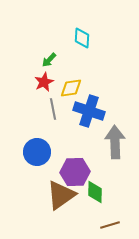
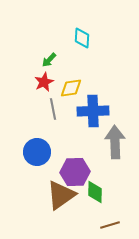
blue cross: moved 4 px right; rotated 20 degrees counterclockwise
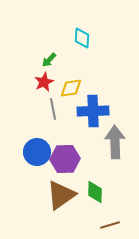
purple hexagon: moved 10 px left, 13 px up
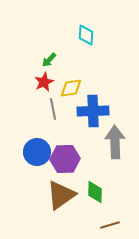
cyan diamond: moved 4 px right, 3 px up
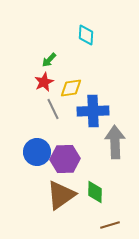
gray line: rotated 15 degrees counterclockwise
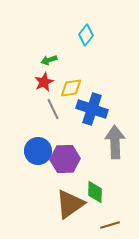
cyan diamond: rotated 35 degrees clockwise
green arrow: rotated 28 degrees clockwise
blue cross: moved 1 px left, 2 px up; rotated 20 degrees clockwise
blue circle: moved 1 px right, 1 px up
brown triangle: moved 9 px right, 9 px down
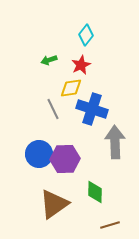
red star: moved 37 px right, 17 px up
blue circle: moved 1 px right, 3 px down
brown triangle: moved 16 px left
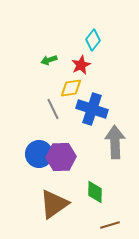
cyan diamond: moved 7 px right, 5 px down
purple hexagon: moved 4 px left, 2 px up
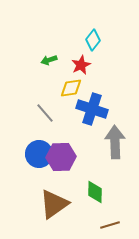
gray line: moved 8 px left, 4 px down; rotated 15 degrees counterclockwise
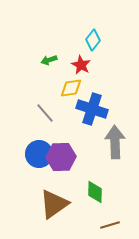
red star: rotated 18 degrees counterclockwise
